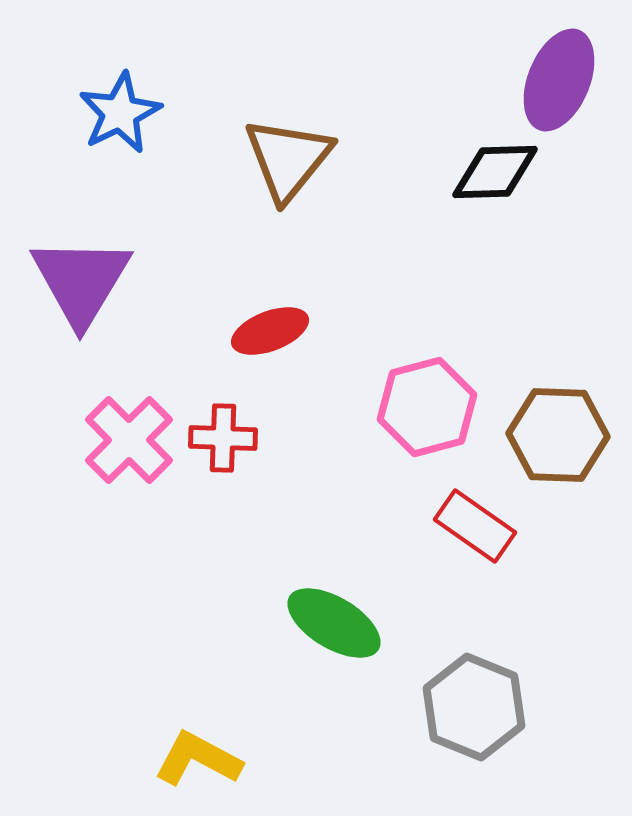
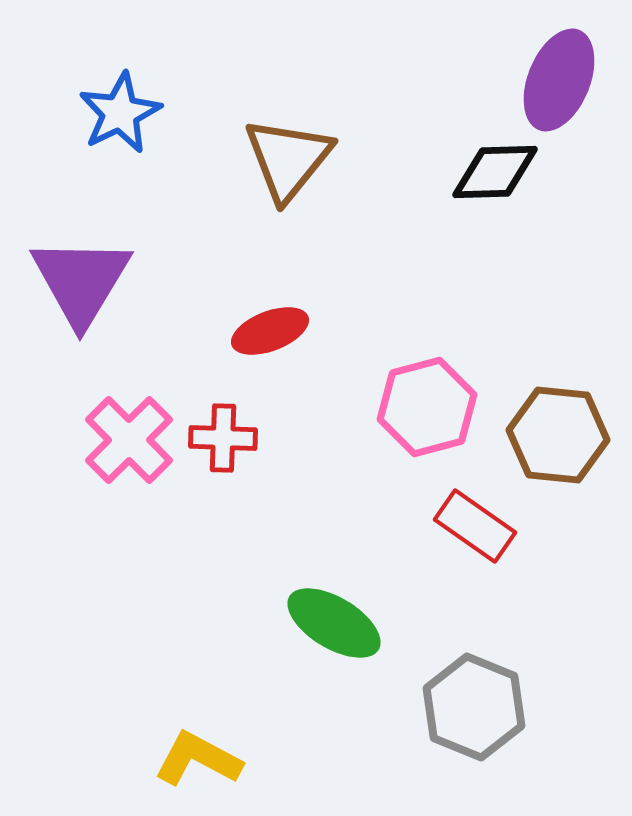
brown hexagon: rotated 4 degrees clockwise
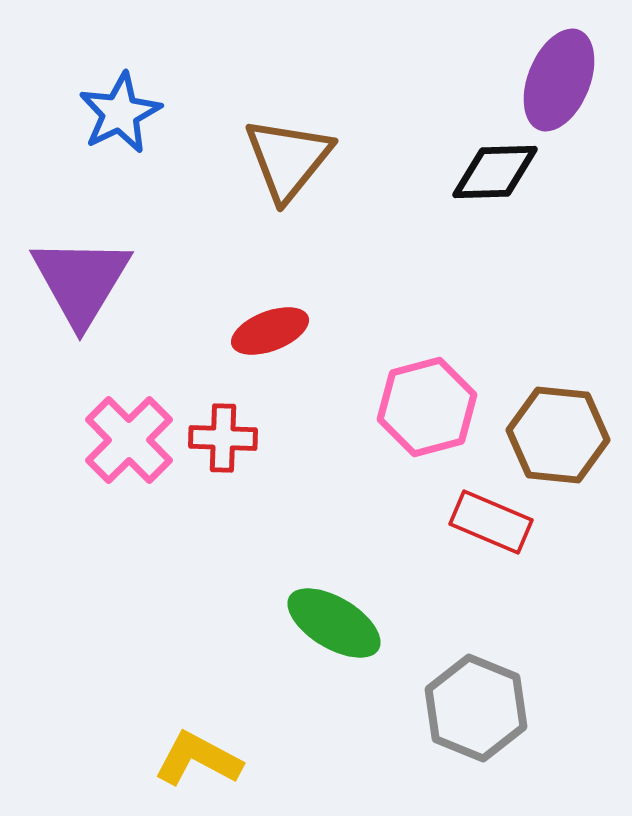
red rectangle: moved 16 px right, 4 px up; rotated 12 degrees counterclockwise
gray hexagon: moved 2 px right, 1 px down
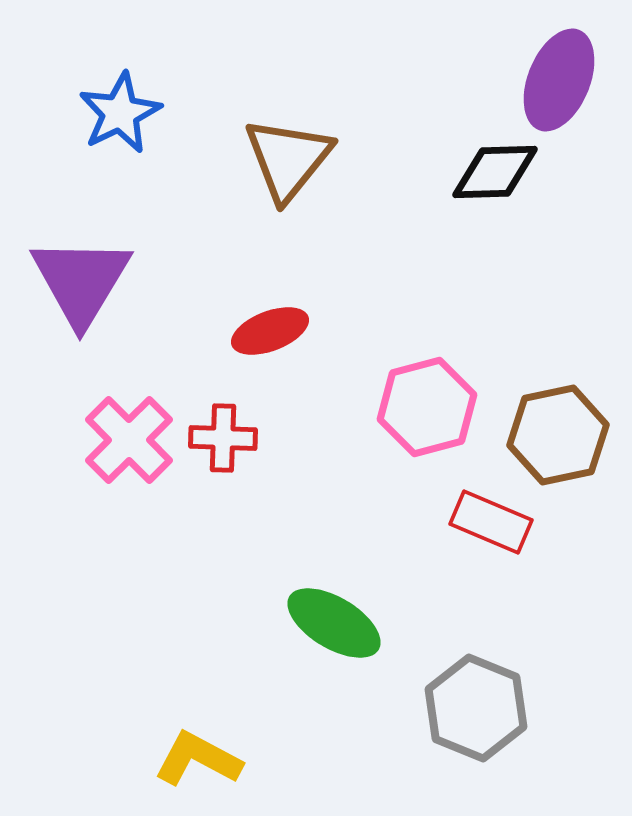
brown hexagon: rotated 18 degrees counterclockwise
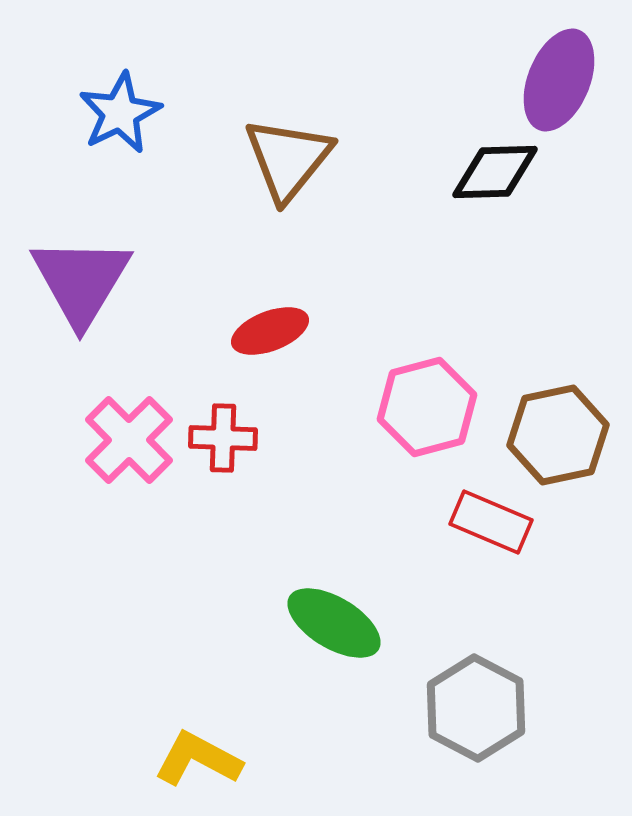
gray hexagon: rotated 6 degrees clockwise
